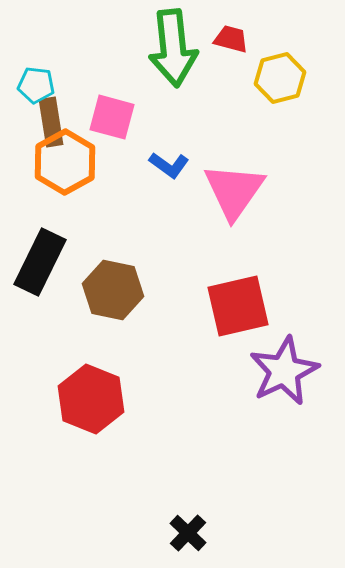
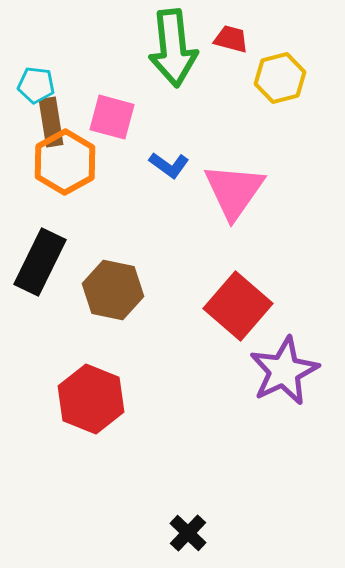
red square: rotated 36 degrees counterclockwise
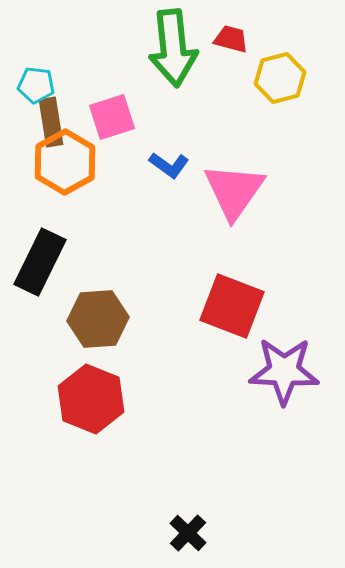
pink square: rotated 33 degrees counterclockwise
brown hexagon: moved 15 px left, 29 px down; rotated 16 degrees counterclockwise
red square: moved 6 px left; rotated 20 degrees counterclockwise
purple star: rotated 28 degrees clockwise
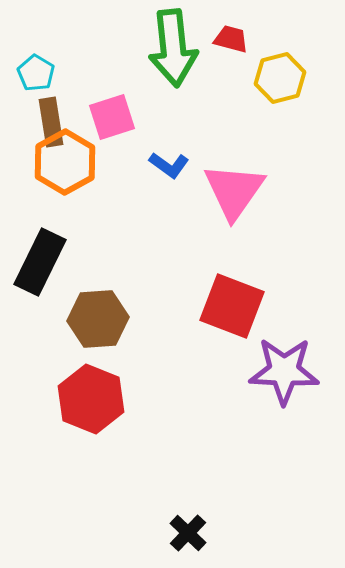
cyan pentagon: moved 12 px up; rotated 24 degrees clockwise
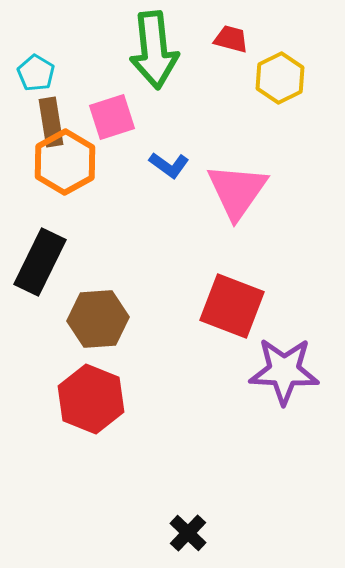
green arrow: moved 19 px left, 2 px down
yellow hexagon: rotated 12 degrees counterclockwise
pink triangle: moved 3 px right
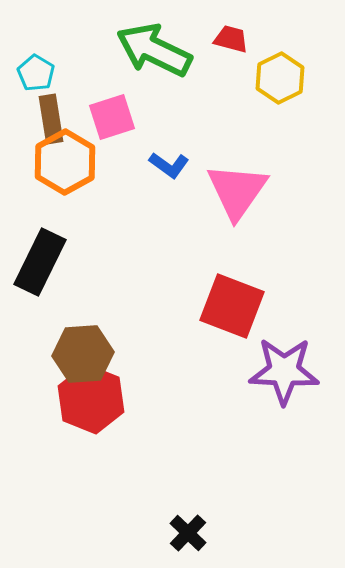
green arrow: rotated 122 degrees clockwise
brown rectangle: moved 3 px up
brown hexagon: moved 15 px left, 35 px down
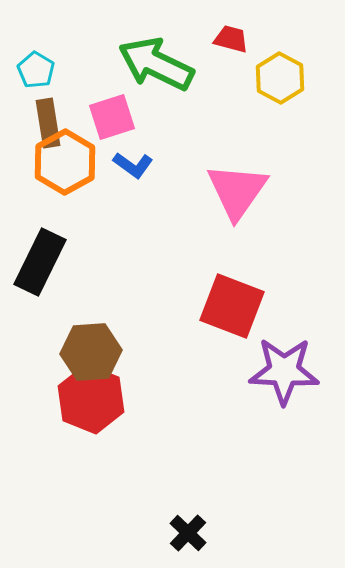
green arrow: moved 2 px right, 14 px down
cyan pentagon: moved 3 px up
yellow hexagon: rotated 6 degrees counterclockwise
brown rectangle: moved 3 px left, 4 px down
blue L-shape: moved 36 px left
brown hexagon: moved 8 px right, 2 px up
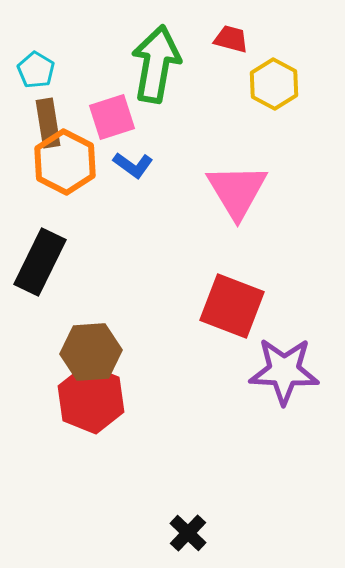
green arrow: rotated 74 degrees clockwise
yellow hexagon: moved 6 px left, 6 px down
orange hexagon: rotated 4 degrees counterclockwise
pink triangle: rotated 6 degrees counterclockwise
